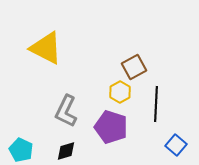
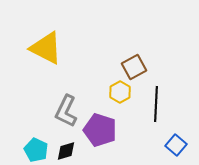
purple pentagon: moved 11 px left, 3 px down
cyan pentagon: moved 15 px right
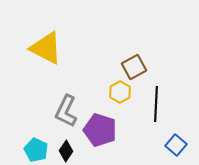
black diamond: rotated 40 degrees counterclockwise
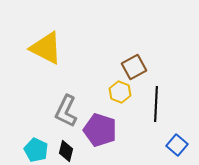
yellow hexagon: rotated 10 degrees counterclockwise
blue square: moved 1 px right
black diamond: rotated 20 degrees counterclockwise
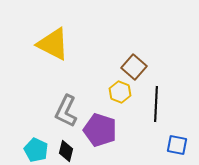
yellow triangle: moved 7 px right, 4 px up
brown square: rotated 20 degrees counterclockwise
blue square: rotated 30 degrees counterclockwise
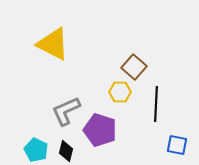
yellow hexagon: rotated 20 degrees counterclockwise
gray L-shape: rotated 40 degrees clockwise
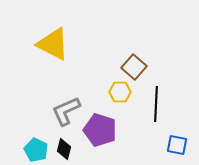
black diamond: moved 2 px left, 2 px up
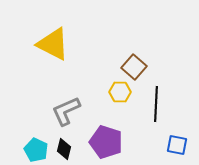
purple pentagon: moved 6 px right, 12 px down
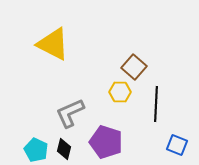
gray L-shape: moved 4 px right, 2 px down
blue square: rotated 10 degrees clockwise
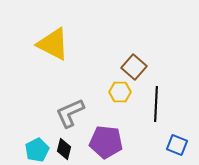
purple pentagon: rotated 12 degrees counterclockwise
cyan pentagon: moved 1 px right; rotated 20 degrees clockwise
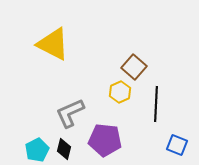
yellow hexagon: rotated 25 degrees counterclockwise
purple pentagon: moved 1 px left, 2 px up
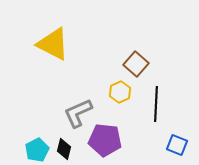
brown square: moved 2 px right, 3 px up
gray L-shape: moved 8 px right
